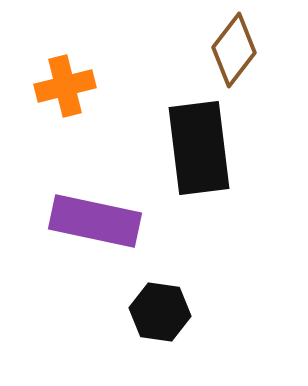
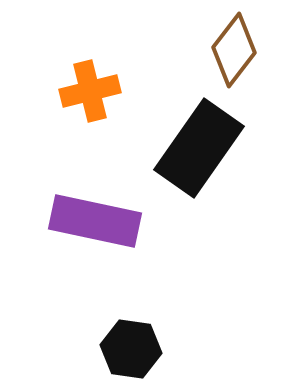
orange cross: moved 25 px right, 5 px down
black rectangle: rotated 42 degrees clockwise
black hexagon: moved 29 px left, 37 px down
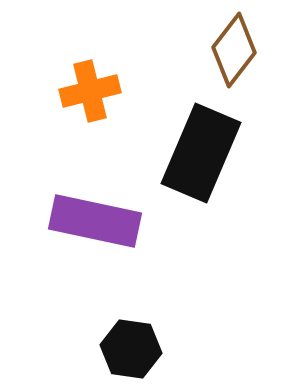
black rectangle: moved 2 px right, 5 px down; rotated 12 degrees counterclockwise
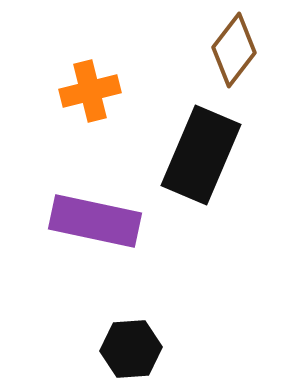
black rectangle: moved 2 px down
black hexagon: rotated 12 degrees counterclockwise
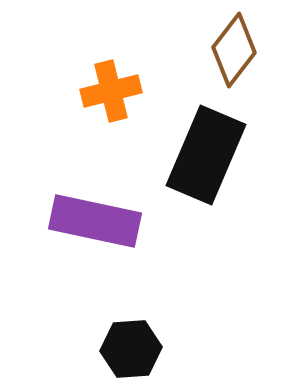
orange cross: moved 21 px right
black rectangle: moved 5 px right
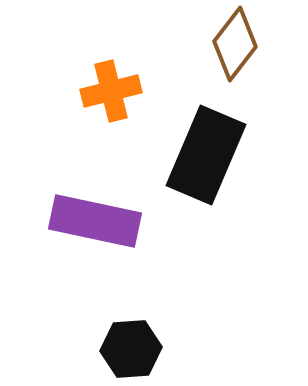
brown diamond: moved 1 px right, 6 px up
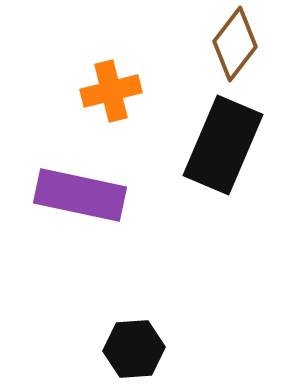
black rectangle: moved 17 px right, 10 px up
purple rectangle: moved 15 px left, 26 px up
black hexagon: moved 3 px right
